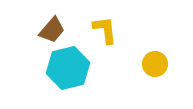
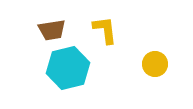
brown trapezoid: rotated 40 degrees clockwise
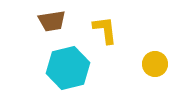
brown trapezoid: moved 9 px up
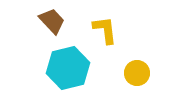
brown trapezoid: rotated 124 degrees counterclockwise
yellow circle: moved 18 px left, 9 px down
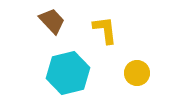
cyan hexagon: moved 5 px down
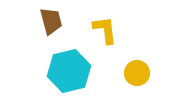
brown trapezoid: moved 1 px left; rotated 28 degrees clockwise
cyan hexagon: moved 1 px right, 2 px up
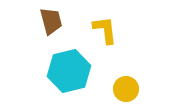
yellow circle: moved 11 px left, 16 px down
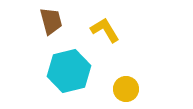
yellow L-shape: rotated 24 degrees counterclockwise
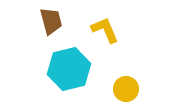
yellow L-shape: rotated 8 degrees clockwise
cyan hexagon: moved 2 px up
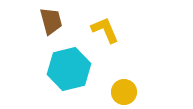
yellow circle: moved 2 px left, 3 px down
